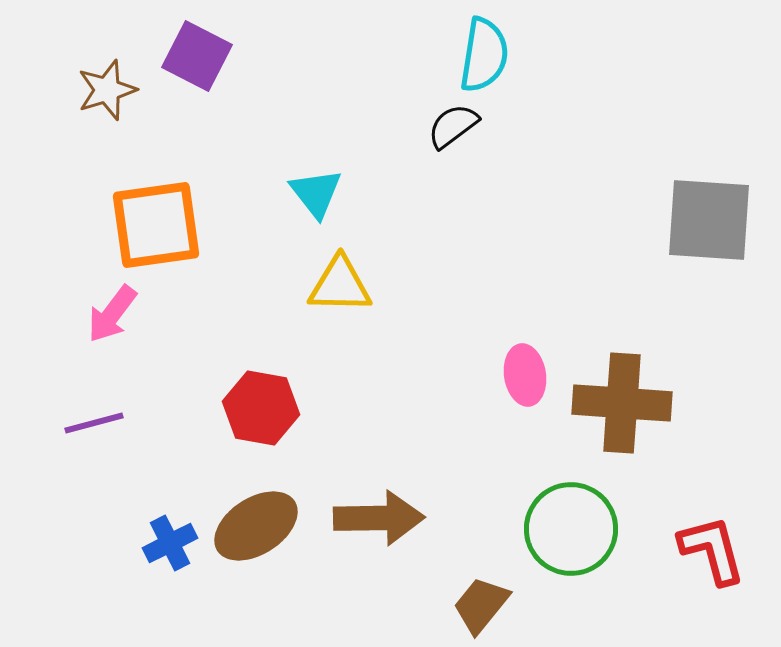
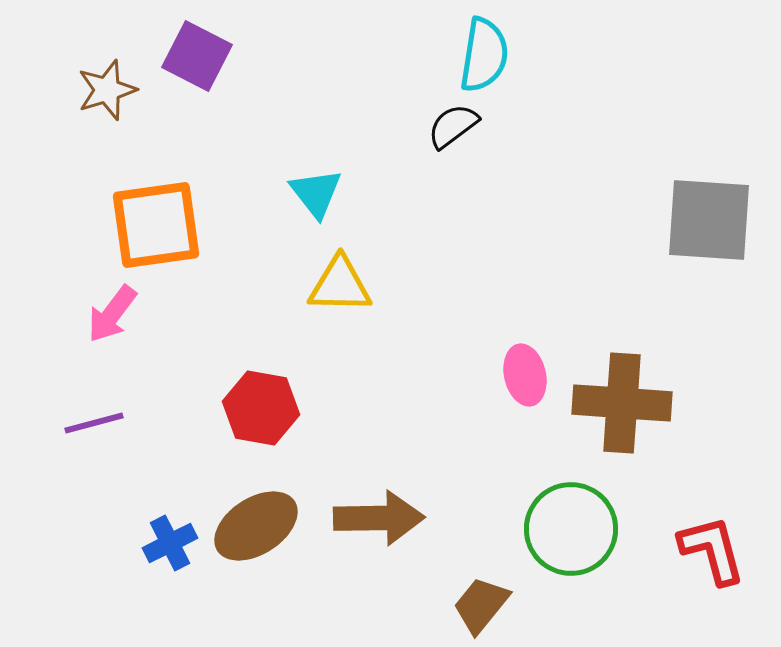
pink ellipse: rotated 4 degrees counterclockwise
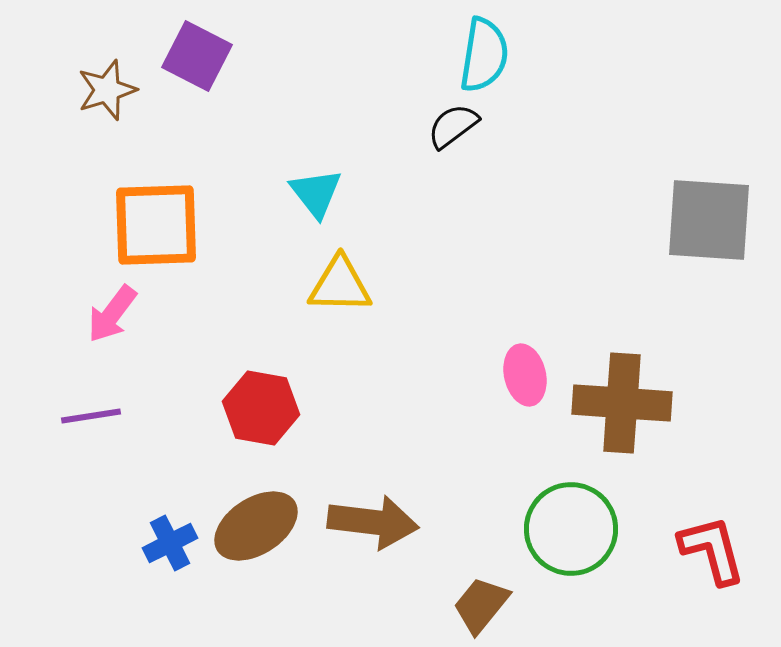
orange square: rotated 6 degrees clockwise
purple line: moved 3 px left, 7 px up; rotated 6 degrees clockwise
brown arrow: moved 6 px left, 4 px down; rotated 8 degrees clockwise
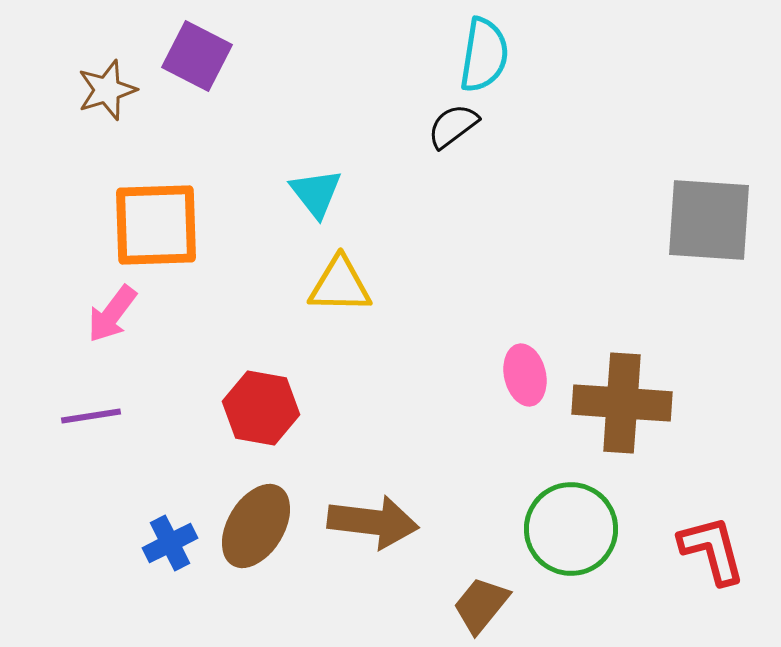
brown ellipse: rotated 26 degrees counterclockwise
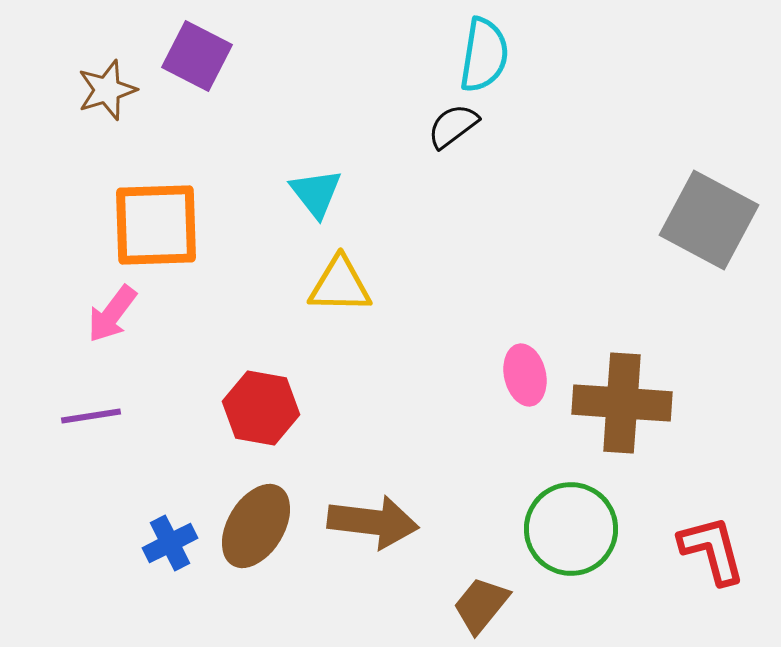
gray square: rotated 24 degrees clockwise
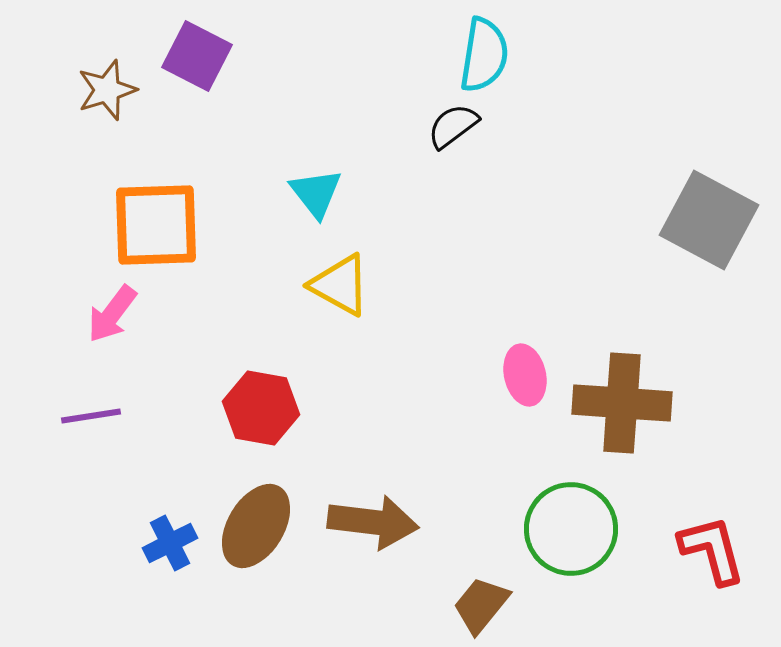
yellow triangle: rotated 28 degrees clockwise
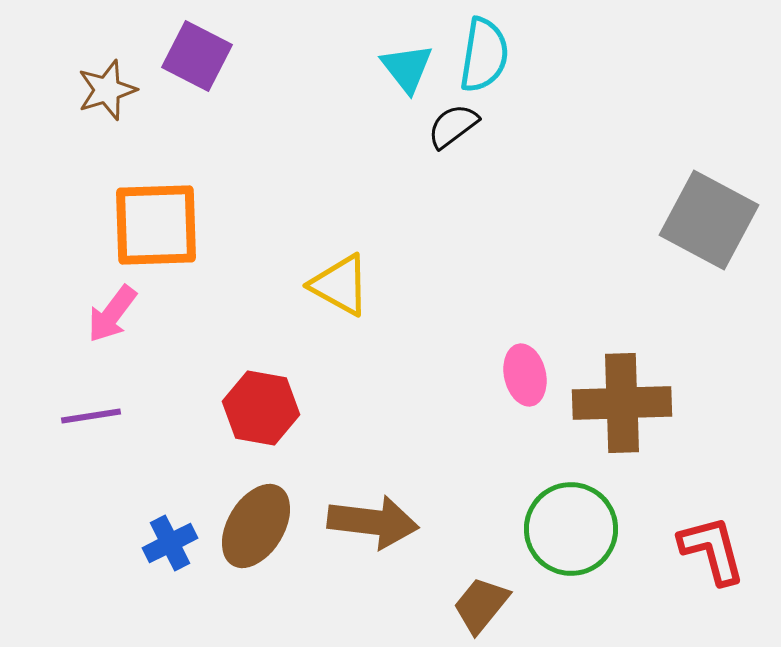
cyan triangle: moved 91 px right, 125 px up
brown cross: rotated 6 degrees counterclockwise
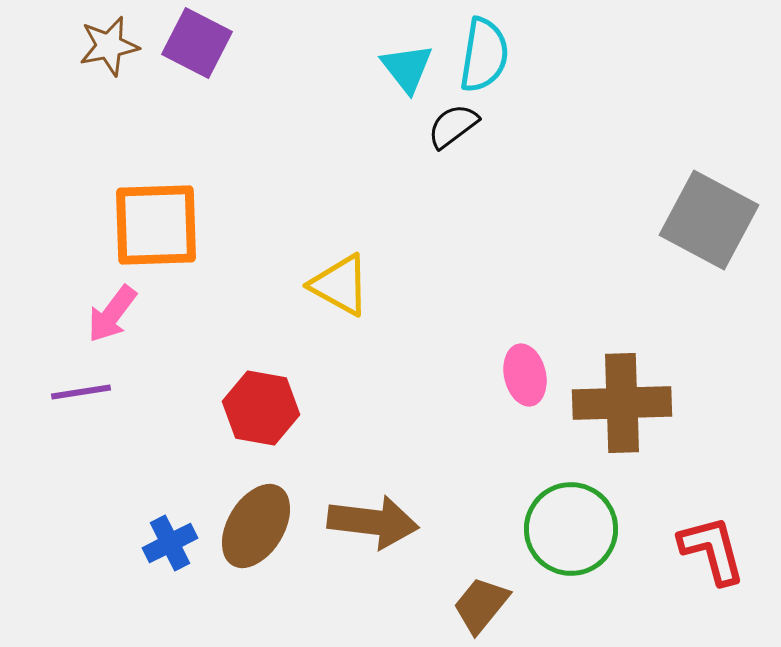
purple square: moved 13 px up
brown star: moved 2 px right, 44 px up; rotated 6 degrees clockwise
purple line: moved 10 px left, 24 px up
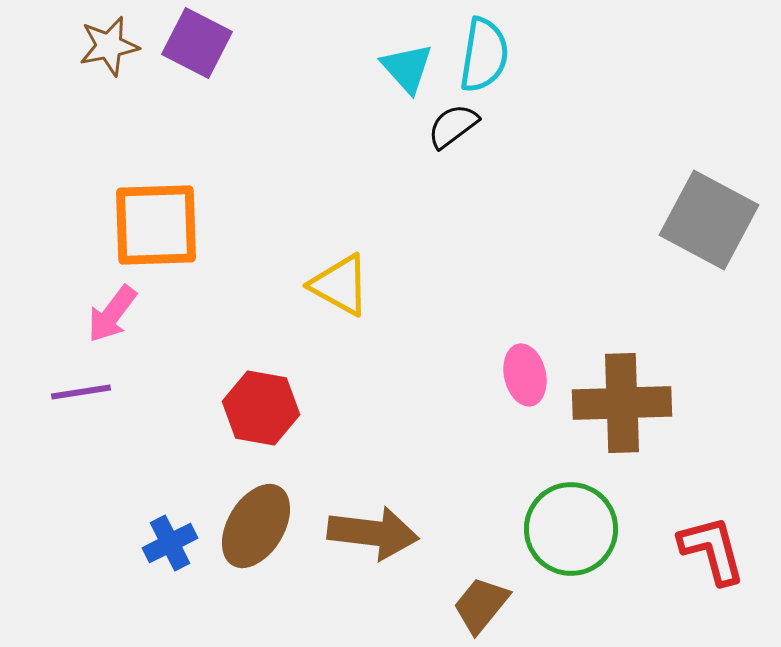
cyan triangle: rotated 4 degrees counterclockwise
brown arrow: moved 11 px down
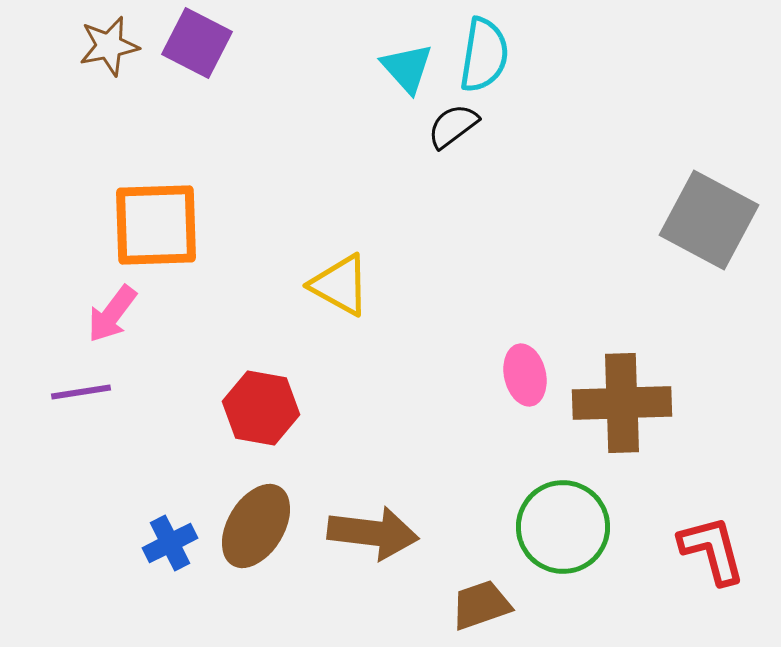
green circle: moved 8 px left, 2 px up
brown trapezoid: rotated 32 degrees clockwise
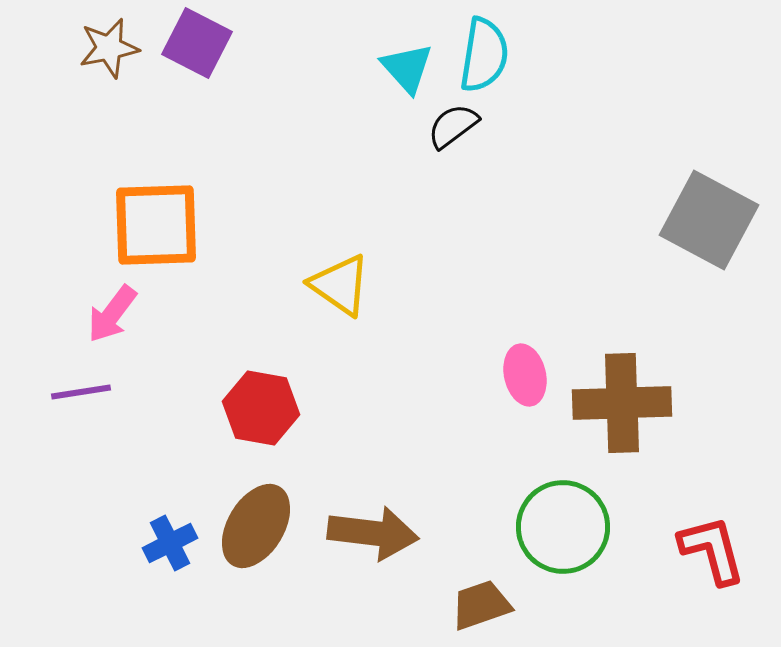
brown star: moved 2 px down
yellow triangle: rotated 6 degrees clockwise
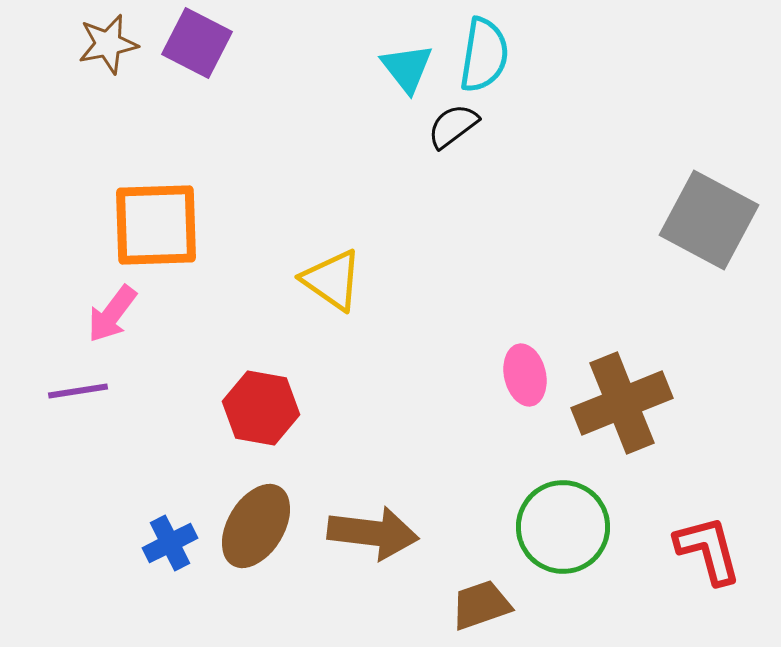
brown star: moved 1 px left, 4 px up
cyan triangle: rotated 4 degrees clockwise
yellow triangle: moved 8 px left, 5 px up
purple line: moved 3 px left, 1 px up
brown cross: rotated 20 degrees counterclockwise
red L-shape: moved 4 px left
